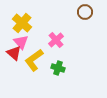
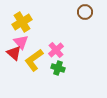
yellow cross: moved 1 px up; rotated 18 degrees clockwise
pink cross: moved 10 px down
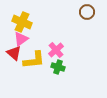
brown circle: moved 2 px right
yellow cross: rotated 36 degrees counterclockwise
pink triangle: moved 3 px up; rotated 35 degrees clockwise
yellow L-shape: rotated 150 degrees counterclockwise
green cross: moved 1 px up
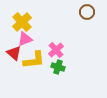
yellow cross: rotated 24 degrees clockwise
pink triangle: moved 4 px right; rotated 14 degrees clockwise
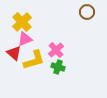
yellow L-shape: rotated 10 degrees counterclockwise
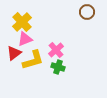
red triangle: rotated 42 degrees clockwise
yellow L-shape: moved 1 px left
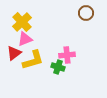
brown circle: moved 1 px left, 1 px down
pink cross: moved 11 px right, 5 px down; rotated 35 degrees clockwise
